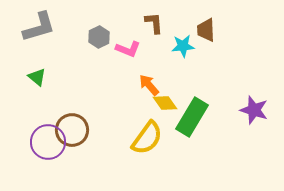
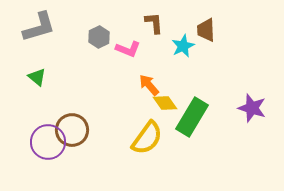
cyan star: rotated 20 degrees counterclockwise
purple star: moved 2 px left, 2 px up
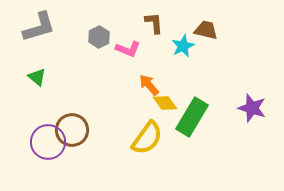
brown trapezoid: rotated 105 degrees clockwise
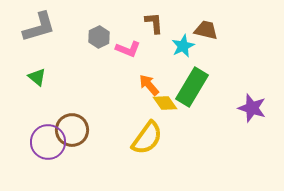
green rectangle: moved 30 px up
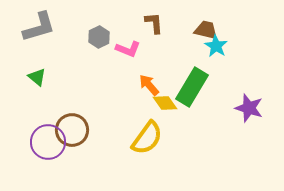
cyan star: moved 33 px right; rotated 15 degrees counterclockwise
purple star: moved 3 px left
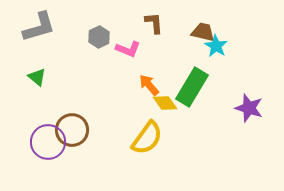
brown trapezoid: moved 3 px left, 2 px down
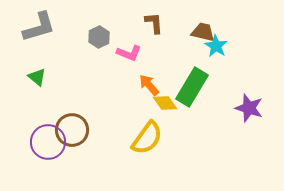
pink L-shape: moved 1 px right, 4 px down
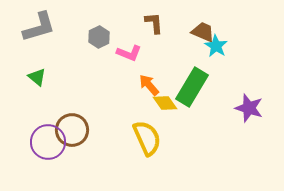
brown trapezoid: rotated 10 degrees clockwise
yellow semicircle: rotated 60 degrees counterclockwise
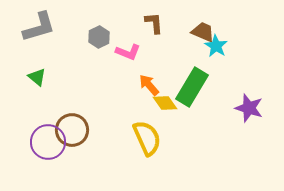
pink L-shape: moved 1 px left, 1 px up
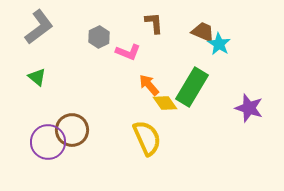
gray L-shape: rotated 21 degrees counterclockwise
cyan star: moved 3 px right, 2 px up
